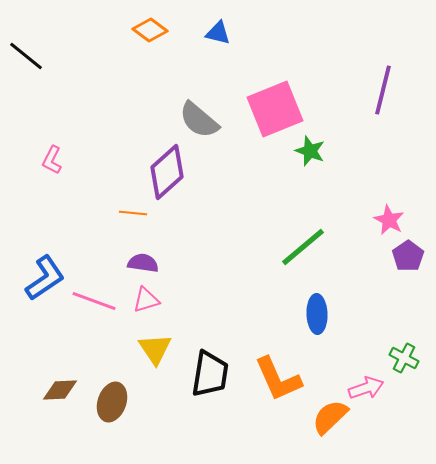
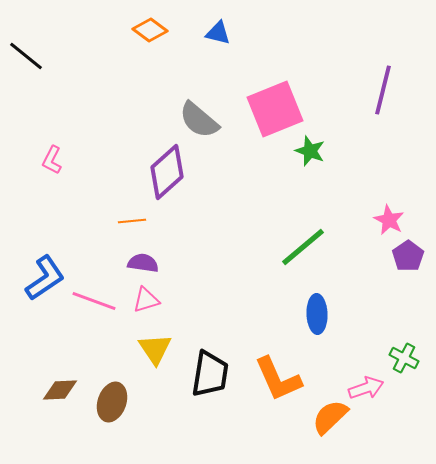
orange line: moved 1 px left, 8 px down; rotated 12 degrees counterclockwise
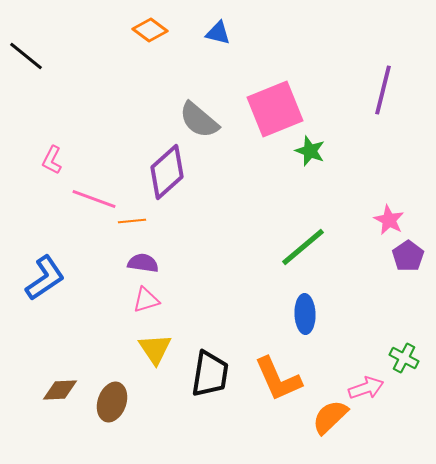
pink line: moved 102 px up
blue ellipse: moved 12 px left
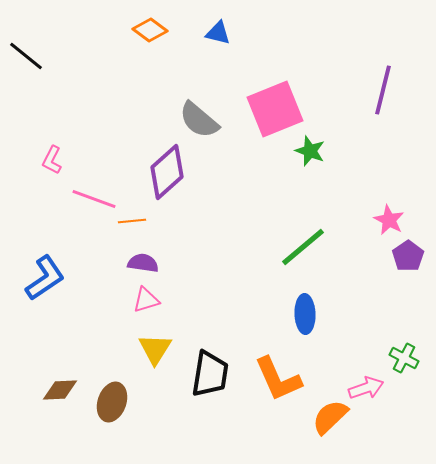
yellow triangle: rotated 6 degrees clockwise
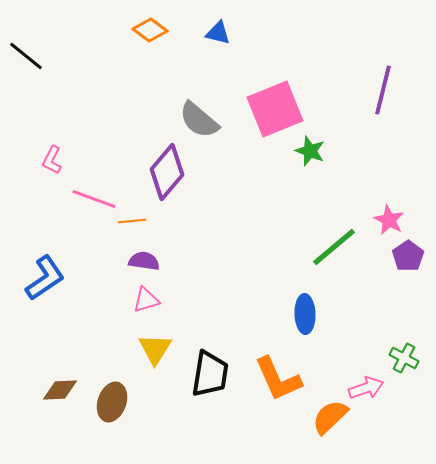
purple diamond: rotated 8 degrees counterclockwise
green line: moved 31 px right
purple semicircle: moved 1 px right, 2 px up
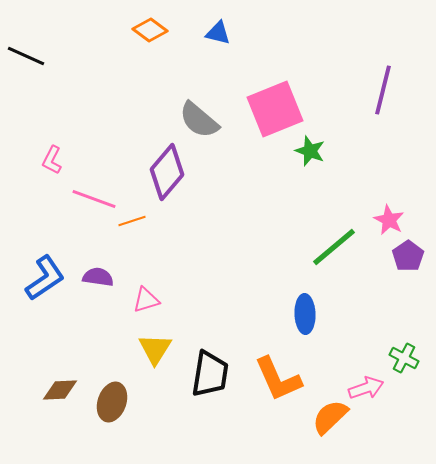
black line: rotated 15 degrees counterclockwise
orange line: rotated 12 degrees counterclockwise
purple semicircle: moved 46 px left, 16 px down
